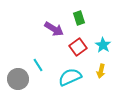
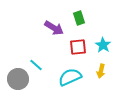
purple arrow: moved 1 px up
red square: rotated 30 degrees clockwise
cyan line: moved 2 px left; rotated 16 degrees counterclockwise
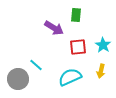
green rectangle: moved 3 px left, 3 px up; rotated 24 degrees clockwise
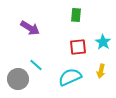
purple arrow: moved 24 px left
cyan star: moved 3 px up
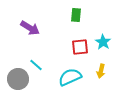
red square: moved 2 px right
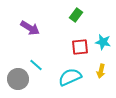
green rectangle: rotated 32 degrees clockwise
cyan star: rotated 21 degrees counterclockwise
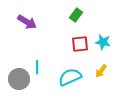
purple arrow: moved 3 px left, 6 px up
red square: moved 3 px up
cyan line: moved 1 px right, 2 px down; rotated 48 degrees clockwise
yellow arrow: rotated 24 degrees clockwise
gray circle: moved 1 px right
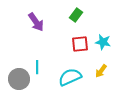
purple arrow: moved 9 px right; rotated 24 degrees clockwise
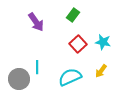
green rectangle: moved 3 px left
red square: moved 2 px left; rotated 36 degrees counterclockwise
